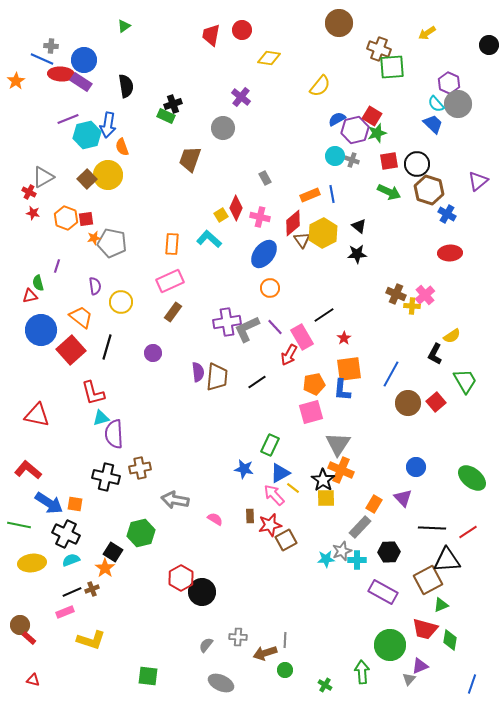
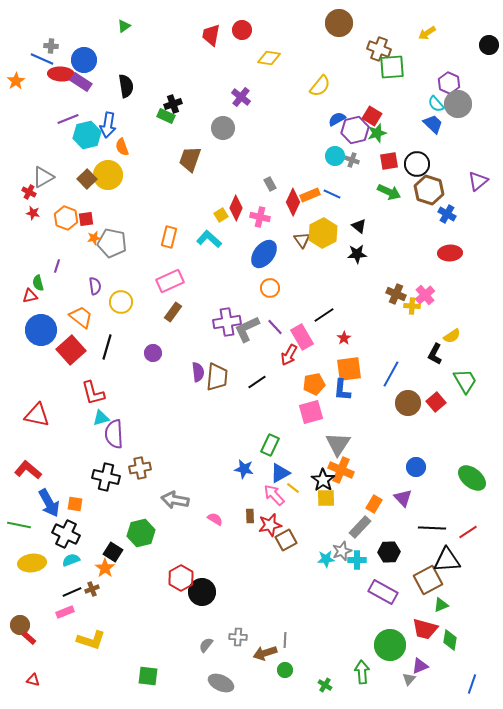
gray rectangle at (265, 178): moved 5 px right, 6 px down
blue line at (332, 194): rotated 54 degrees counterclockwise
red diamond at (293, 223): moved 21 px up; rotated 24 degrees counterclockwise
orange rectangle at (172, 244): moved 3 px left, 7 px up; rotated 10 degrees clockwise
blue arrow at (49, 503): rotated 28 degrees clockwise
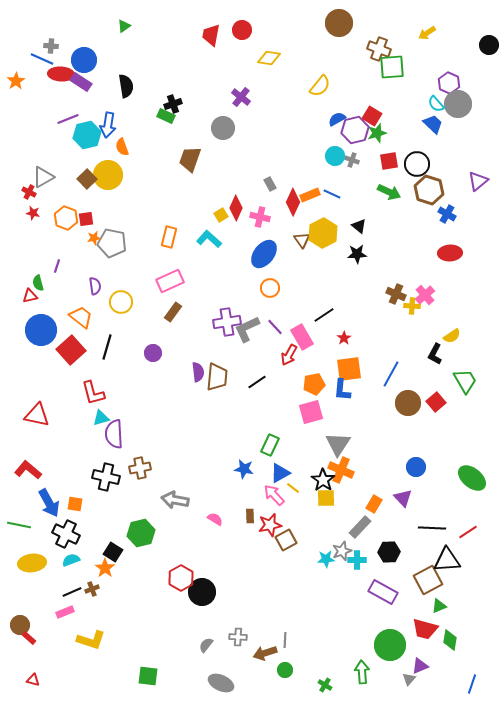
green triangle at (441, 605): moved 2 px left, 1 px down
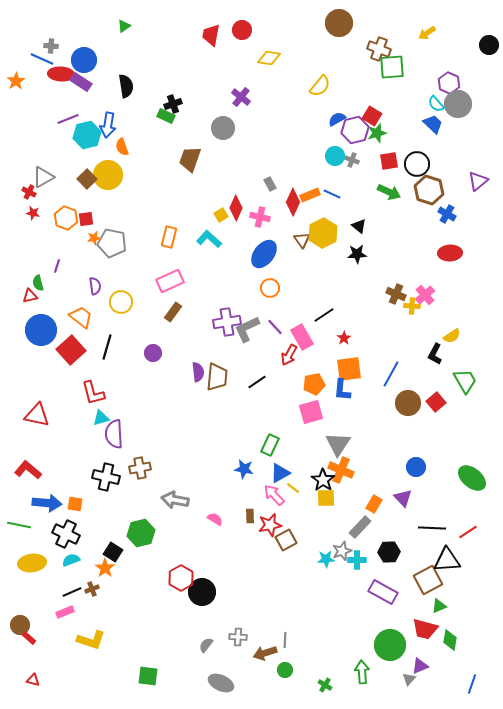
blue arrow at (49, 503): moved 2 px left; rotated 56 degrees counterclockwise
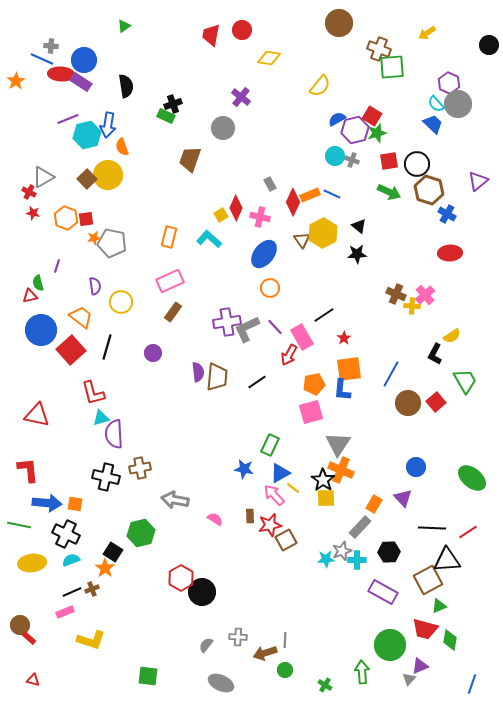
red L-shape at (28, 470): rotated 44 degrees clockwise
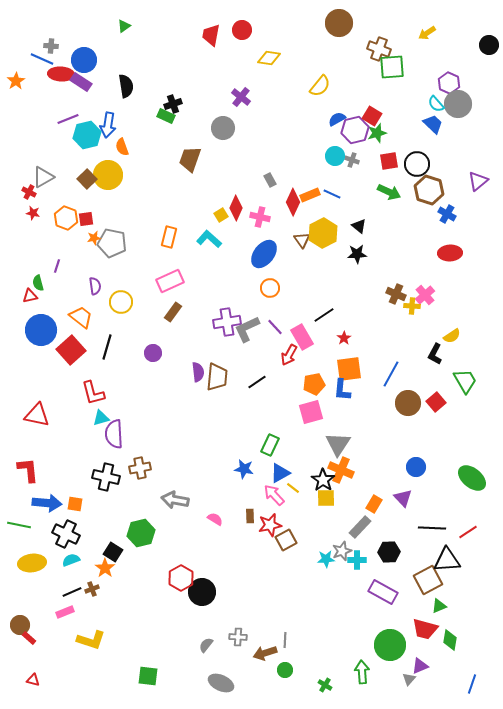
gray rectangle at (270, 184): moved 4 px up
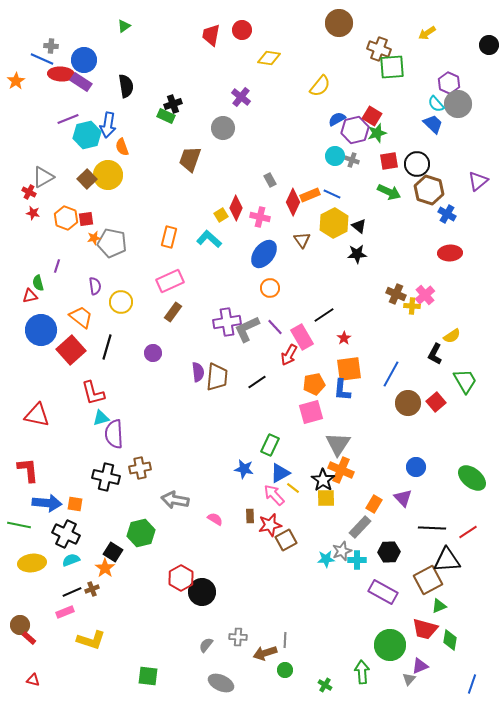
yellow hexagon at (323, 233): moved 11 px right, 10 px up
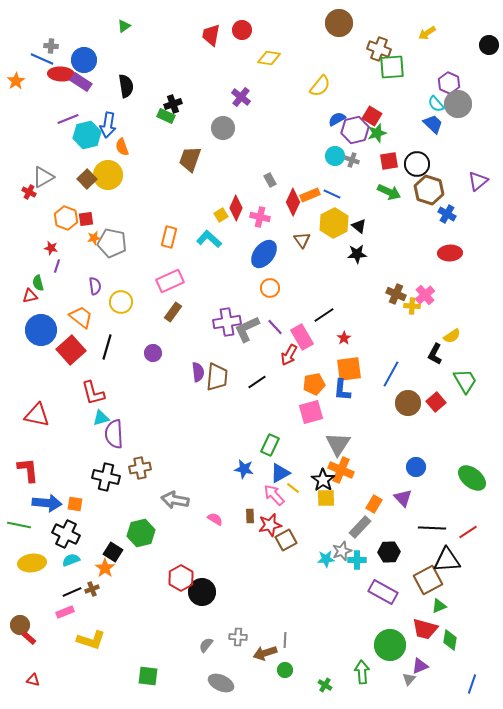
red star at (33, 213): moved 18 px right, 35 px down
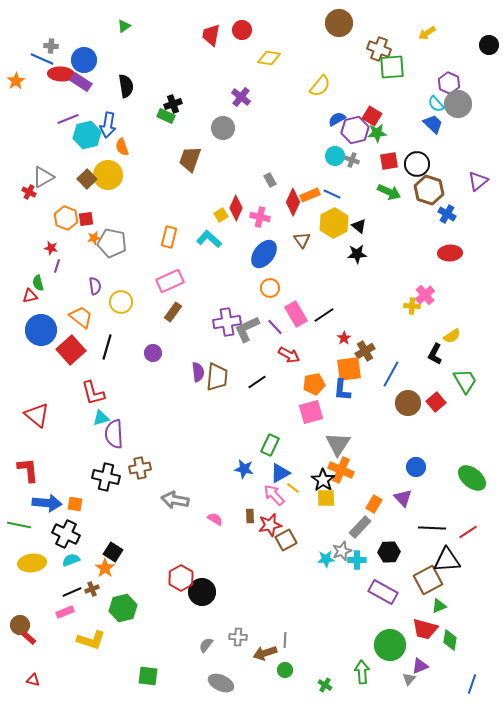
green star at (377, 133): rotated 12 degrees clockwise
brown cross at (396, 294): moved 31 px left, 57 px down; rotated 36 degrees clockwise
pink rectangle at (302, 337): moved 6 px left, 23 px up
red arrow at (289, 355): rotated 90 degrees counterclockwise
red triangle at (37, 415): rotated 28 degrees clockwise
green hexagon at (141, 533): moved 18 px left, 75 px down
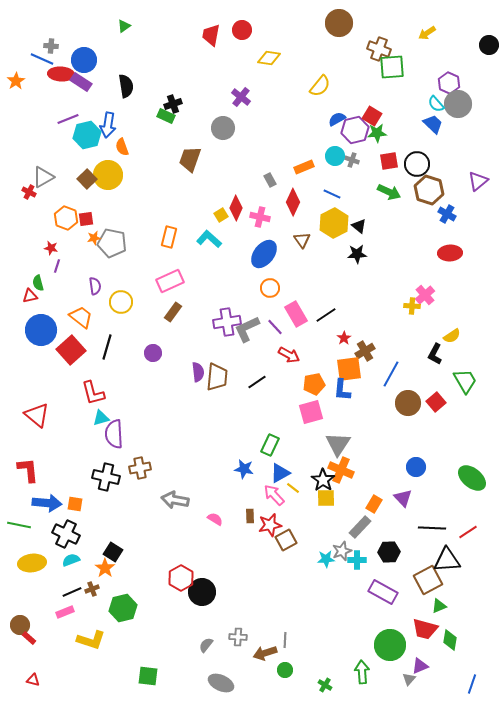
orange rectangle at (310, 195): moved 6 px left, 28 px up
black line at (324, 315): moved 2 px right
